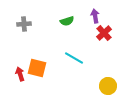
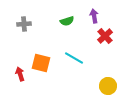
purple arrow: moved 1 px left
red cross: moved 1 px right, 3 px down
orange square: moved 4 px right, 5 px up
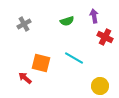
gray cross: rotated 24 degrees counterclockwise
red cross: moved 1 px down; rotated 21 degrees counterclockwise
red arrow: moved 5 px right, 4 px down; rotated 32 degrees counterclockwise
yellow circle: moved 8 px left
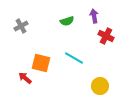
gray cross: moved 3 px left, 2 px down
red cross: moved 1 px right, 1 px up
